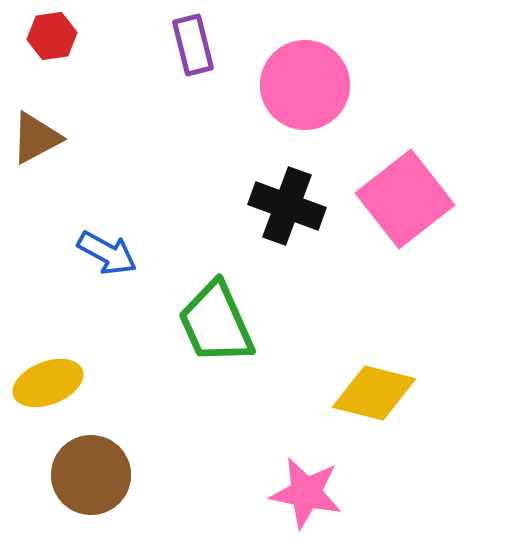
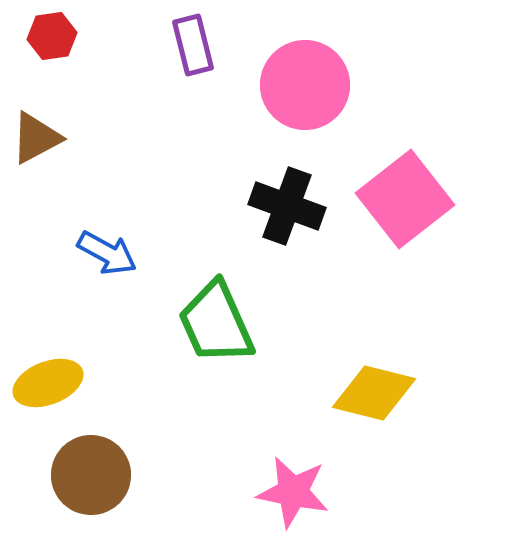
pink star: moved 13 px left, 1 px up
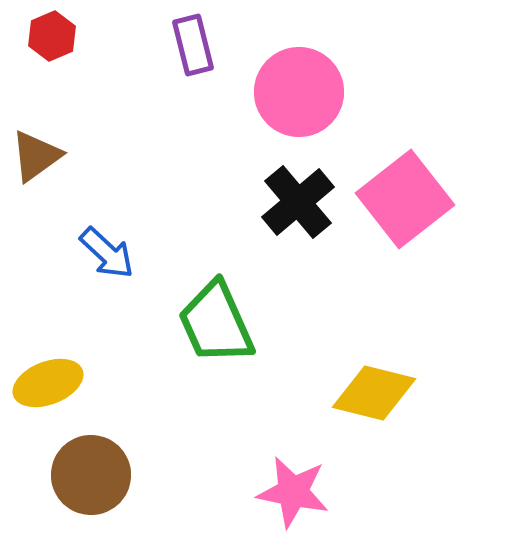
red hexagon: rotated 15 degrees counterclockwise
pink circle: moved 6 px left, 7 px down
brown triangle: moved 18 px down; rotated 8 degrees counterclockwise
black cross: moved 11 px right, 4 px up; rotated 30 degrees clockwise
blue arrow: rotated 14 degrees clockwise
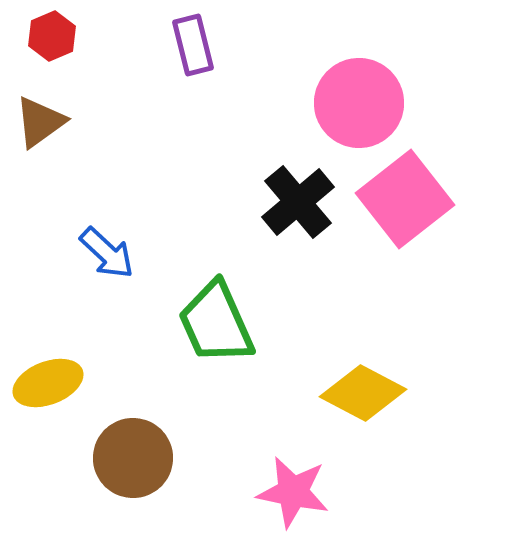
pink circle: moved 60 px right, 11 px down
brown triangle: moved 4 px right, 34 px up
yellow diamond: moved 11 px left; rotated 14 degrees clockwise
brown circle: moved 42 px right, 17 px up
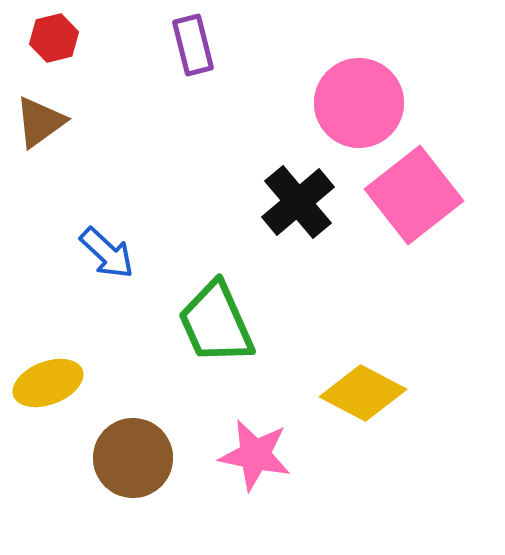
red hexagon: moved 2 px right, 2 px down; rotated 9 degrees clockwise
pink square: moved 9 px right, 4 px up
pink star: moved 38 px left, 37 px up
